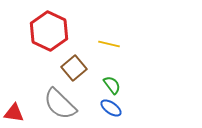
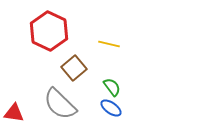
green semicircle: moved 2 px down
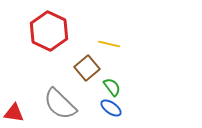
brown square: moved 13 px right
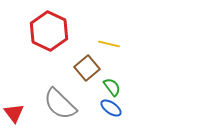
red triangle: rotated 45 degrees clockwise
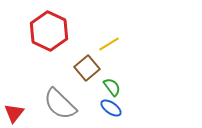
yellow line: rotated 45 degrees counterclockwise
red triangle: rotated 15 degrees clockwise
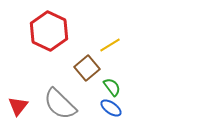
yellow line: moved 1 px right, 1 px down
red triangle: moved 4 px right, 7 px up
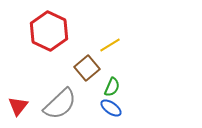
green semicircle: rotated 60 degrees clockwise
gray semicircle: rotated 87 degrees counterclockwise
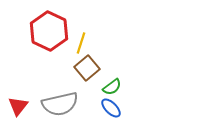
yellow line: moved 29 px left, 2 px up; rotated 40 degrees counterclockwise
green semicircle: rotated 30 degrees clockwise
gray semicircle: rotated 30 degrees clockwise
blue ellipse: rotated 10 degrees clockwise
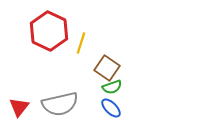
brown square: moved 20 px right; rotated 15 degrees counterclockwise
green semicircle: rotated 18 degrees clockwise
red triangle: moved 1 px right, 1 px down
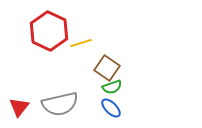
yellow line: rotated 55 degrees clockwise
